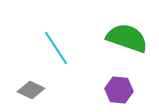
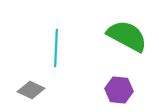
green semicircle: moved 2 px up; rotated 9 degrees clockwise
cyan line: rotated 36 degrees clockwise
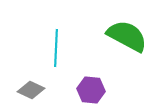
purple hexagon: moved 28 px left
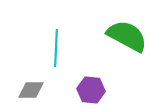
gray diamond: rotated 24 degrees counterclockwise
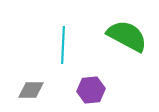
cyan line: moved 7 px right, 3 px up
purple hexagon: rotated 12 degrees counterclockwise
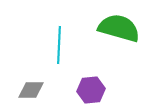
green semicircle: moved 8 px left, 8 px up; rotated 12 degrees counterclockwise
cyan line: moved 4 px left
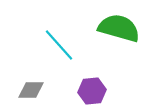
cyan line: rotated 45 degrees counterclockwise
purple hexagon: moved 1 px right, 1 px down
